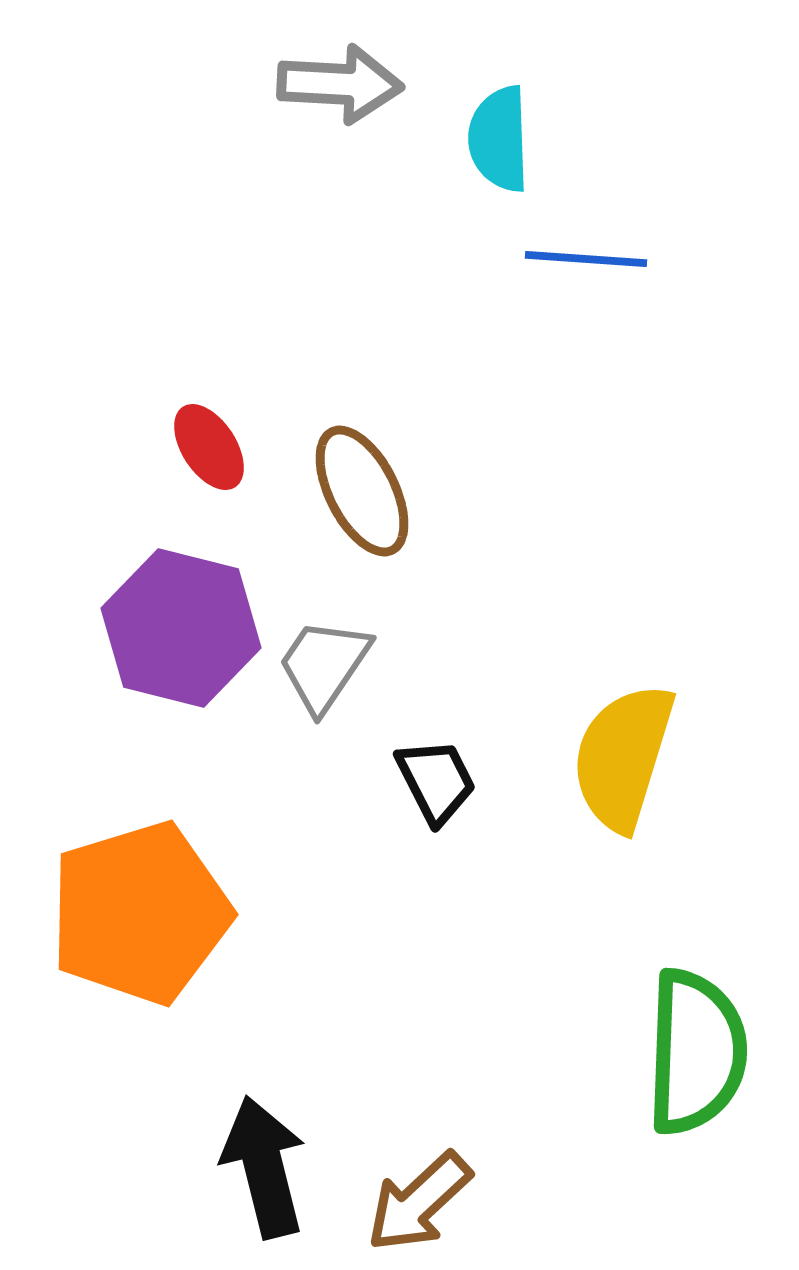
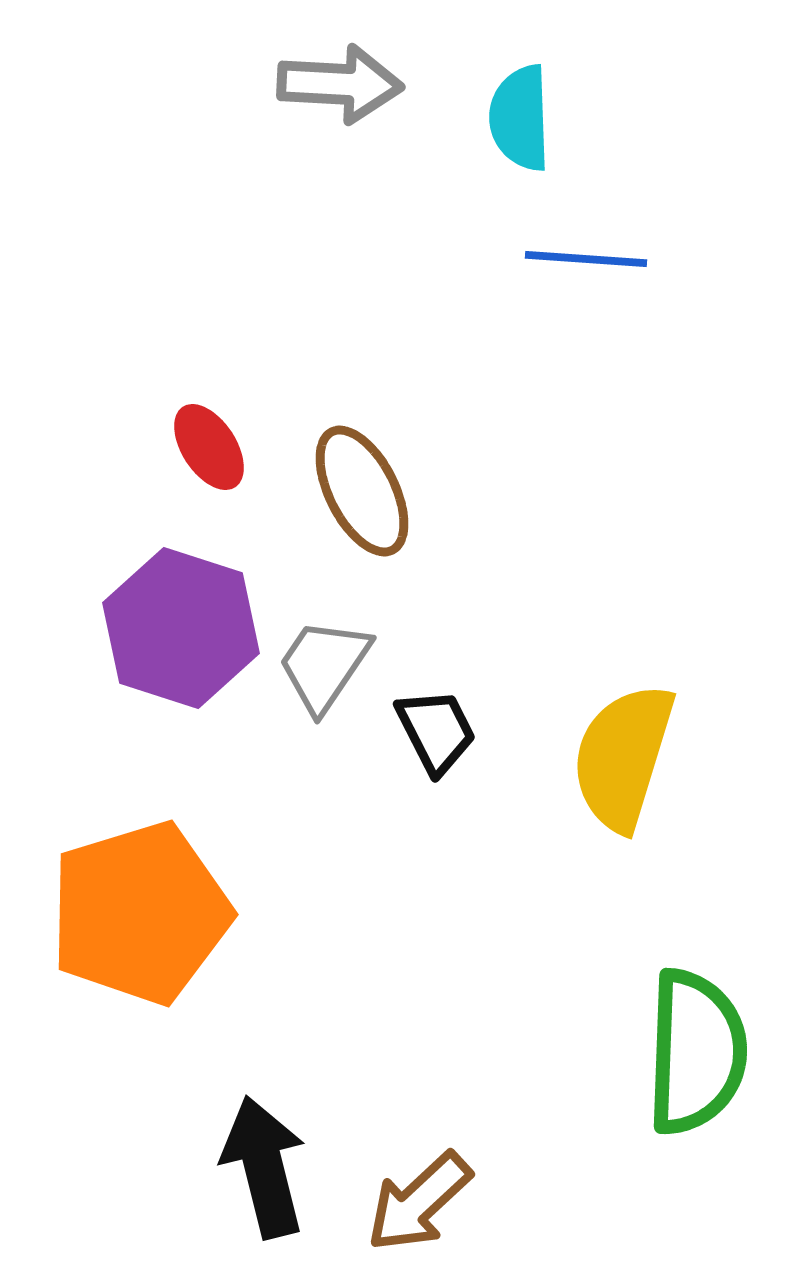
cyan semicircle: moved 21 px right, 21 px up
purple hexagon: rotated 4 degrees clockwise
black trapezoid: moved 50 px up
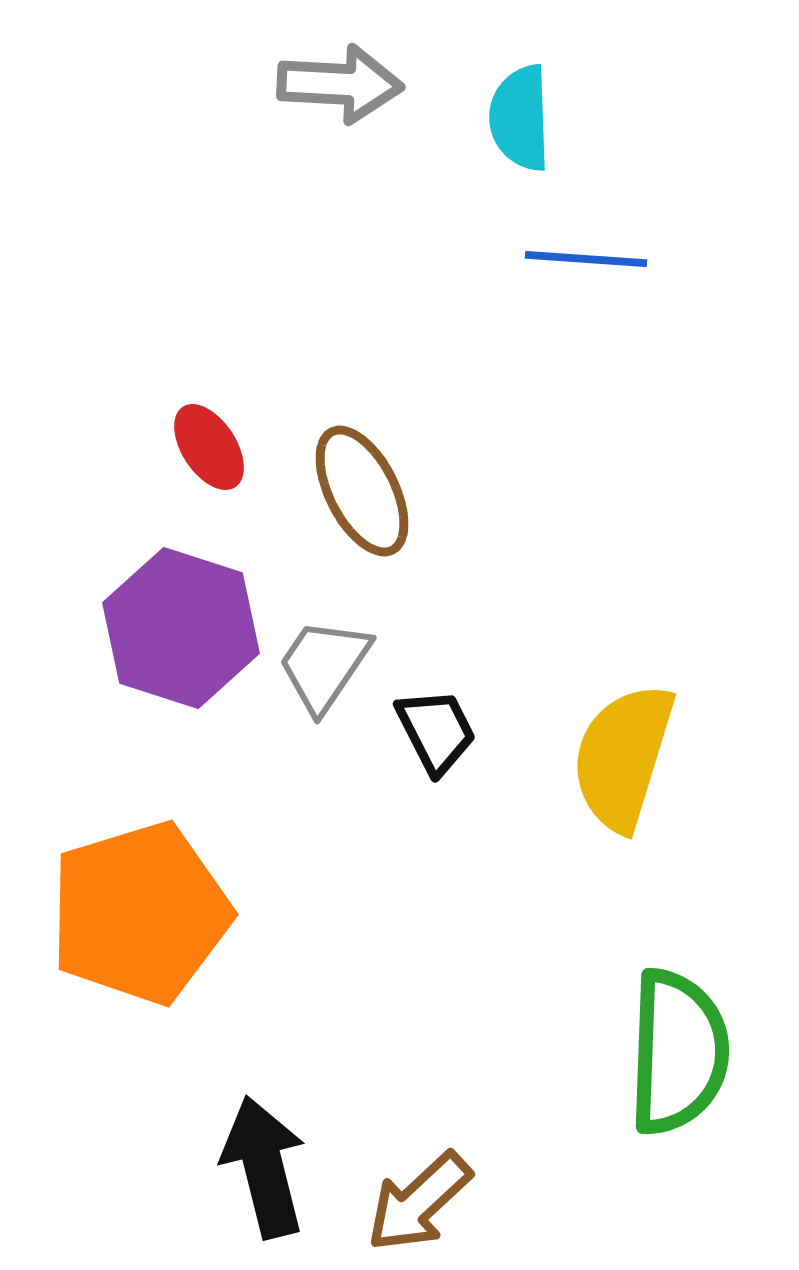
green semicircle: moved 18 px left
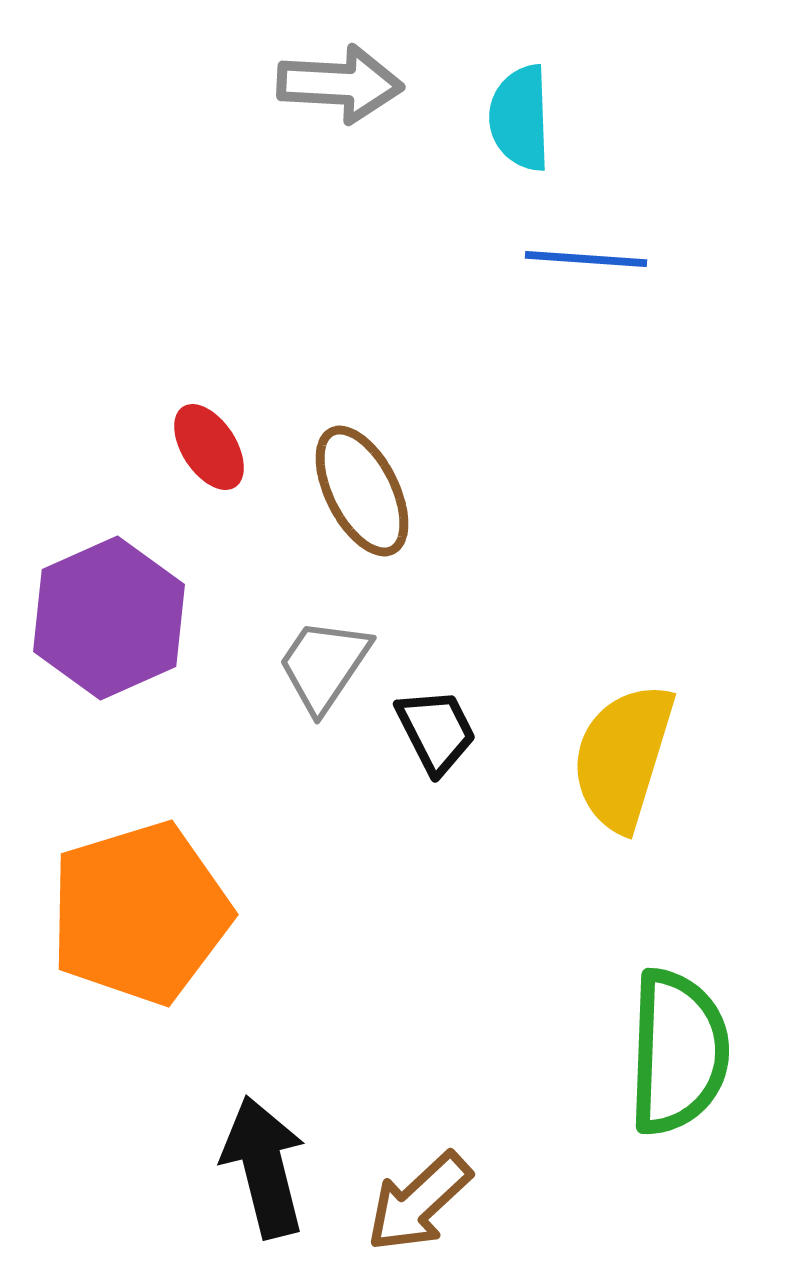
purple hexagon: moved 72 px left, 10 px up; rotated 18 degrees clockwise
